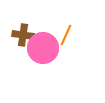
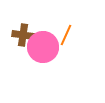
pink circle: moved 1 px up
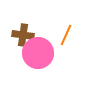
pink circle: moved 5 px left, 6 px down
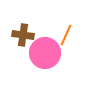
pink circle: moved 7 px right
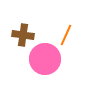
pink circle: moved 6 px down
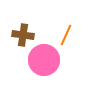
pink circle: moved 1 px left, 1 px down
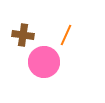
pink circle: moved 2 px down
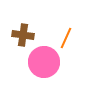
orange line: moved 3 px down
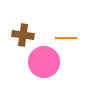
orange line: rotated 65 degrees clockwise
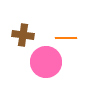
pink circle: moved 2 px right
